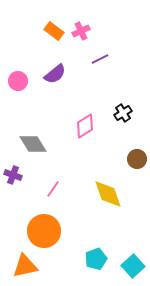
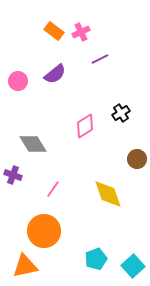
pink cross: moved 1 px down
black cross: moved 2 px left
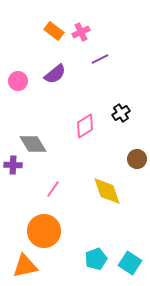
purple cross: moved 10 px up; rotated 18 degrees counterclockwise
yellow diamond: moved 1 px left, 3 px up
cyan square: moved 3 px left, 3 px up; rotated 15 degrees counterclockwise
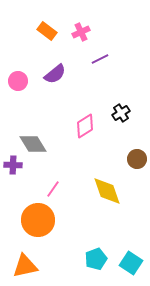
orange rectangle: moved 7 px left
orange circle: moved 6 px left, 11 px up
cyan square: moved 1 px right
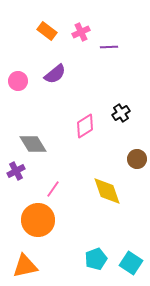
purple line: moved 9 px right, 12 px up; rotated 24 degrees clockwise
purple cross: moved 3 px right, 6 px down; rotated 30 degrees counterclockwise
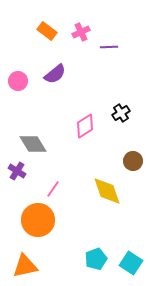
brown circle: moved 4 px left, 2 px down
purple cross: moved 1 px right; rotated 30 degrees counterclockwise
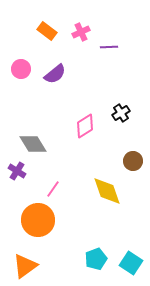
pink circle: moved 3 px right, 12 px up
orange triangle: rotated 24 degrees counterclockwise
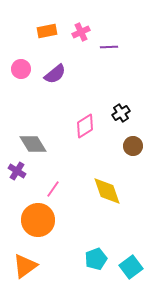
orange rectangle: rotated 48 degrees counterclockwise
brown circle: moved 15 px up
cyan square: moved 4 px down; rotated 20 degrees clockwise
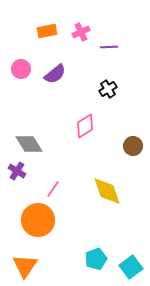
black cross: moved 13 px left, 24 px up
gray diamond: moved 4 px left
orange triangle: rotated 20 degrees counterclockwise
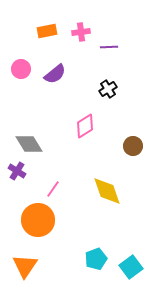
pink cross: rotated 18 degrees clockwise
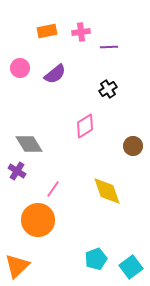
pink circle: moved 1 px left, 1 px up
orange triangle: moved 8 px left; rotated 12 degrees clockwise
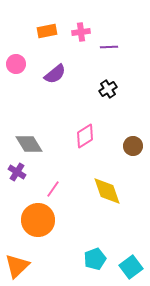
pink circle: moved 4 px left, 4 px up
pink diamond: moved 10 px down
purple cross: moved 1 px down
cyan pentagon: moved 1 px left
